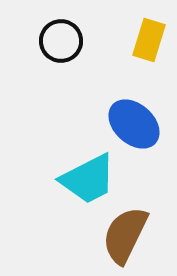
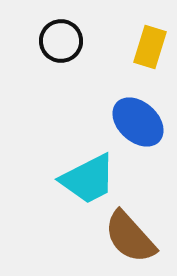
yellow rectangle: moved 1 px right, 7 px down
blue ellipse: moved 4 px right, 2 px up
brown semicircle: moved 5 px right, 2 px down; rotated 68 degrees counterclockwise
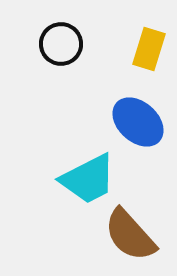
black circle: moved 3 px down
yellow rectangle: moved 1 px left, 2 px down
brown semicircle: moved 2 px up
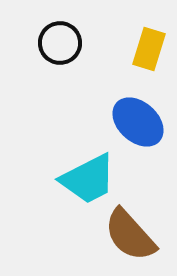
black circle: moved 1 px left, 1 px up
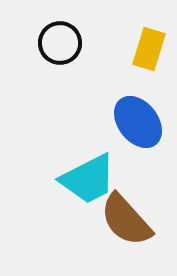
blue ellipse: rotated 10 degrees clockwise
brown semicircle: moved 4 px left, 15 px up
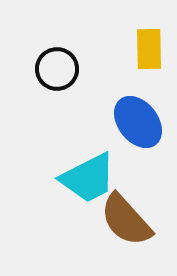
black circle: moved 3 px left, 26 px down
yellow rectangle: rotated 18 degrees counterclockwise
cyan trapezoid: moved 1 px up
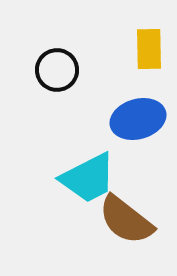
black circle: moved 1 px down
blue ellipse: moved 3 px up; rotated 68 degrees counterclockwise
brown semicircle: rotated 10 degrees counterclockwise
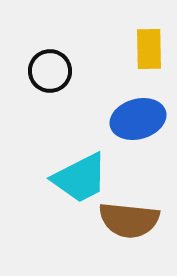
black circle: moved 7 px left, 1 px down
cyan trapezoid: moved 8 px left
brown semicircle: moved 3 px right; rotated 32 degrees counterclockwise
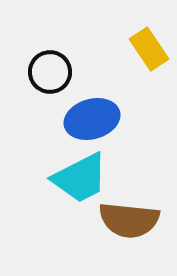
yellow rectangle: rotated 33 degrees counterclockwise
black circle: moved 1 px down
blue ellipse: moved 46 px left
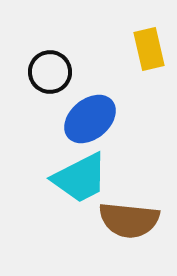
yellow rectangle: rotated 21 degrees clockwise
blue ellipse: moved 2 px left; rotated 24 degrees counterclockwise
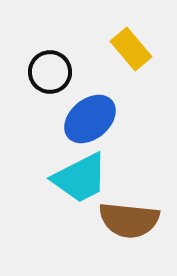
yellow rectangle: moved 18 px left; rotated 27 degrees counterclockwise
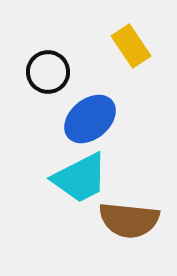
yellow rectangle: moved 3 px up; rotated 6 degrees clockwise
black circle: moved 2 px left
